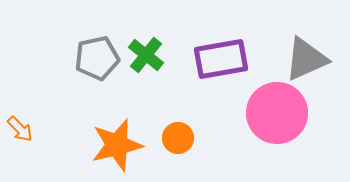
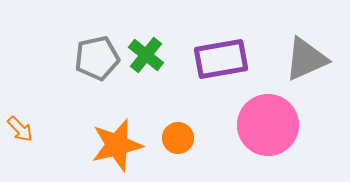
pink circle: moved 9 px left, 12 px down
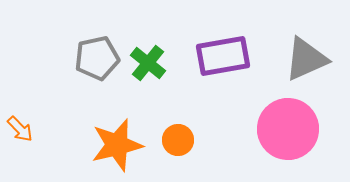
green cross: moved 2 px right, 8 px down
purple rectangle: moved 2 px right, 3 px up
pink circle: moved 20 px right, 4 px down
orange circle: moved 2 px down
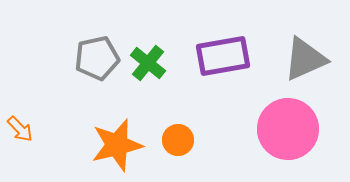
gray triangle: moved 1 px left
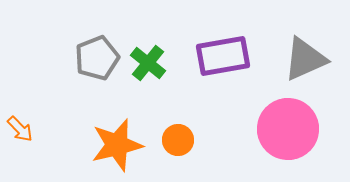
gray pentagon: rotated 9 degrees counterclockwise
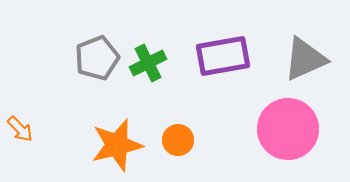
green cross: rotated 24 degrees clockwise
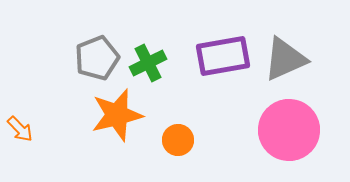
gray triangle: moved 20 px left
pink circle: moved 1 px right, 1 px down
orange star: moved 30 px up
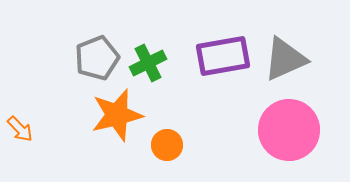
orange circle: moved 11 px left, 5 px down
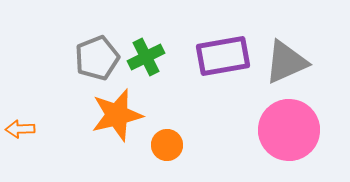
gray triangle: moved 1 px right, 3 px down
green cross: moved 2 px left, 6 px up
orange arrow: rotated 132 degrees clockwise
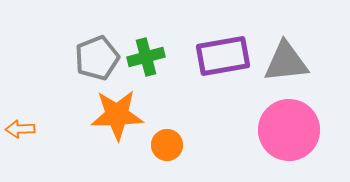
green cross: rotated 12 degrees clockwise
gray triangle: rotated 18 degrees clockwise
orange star: rotated 12 degrees clockwise
